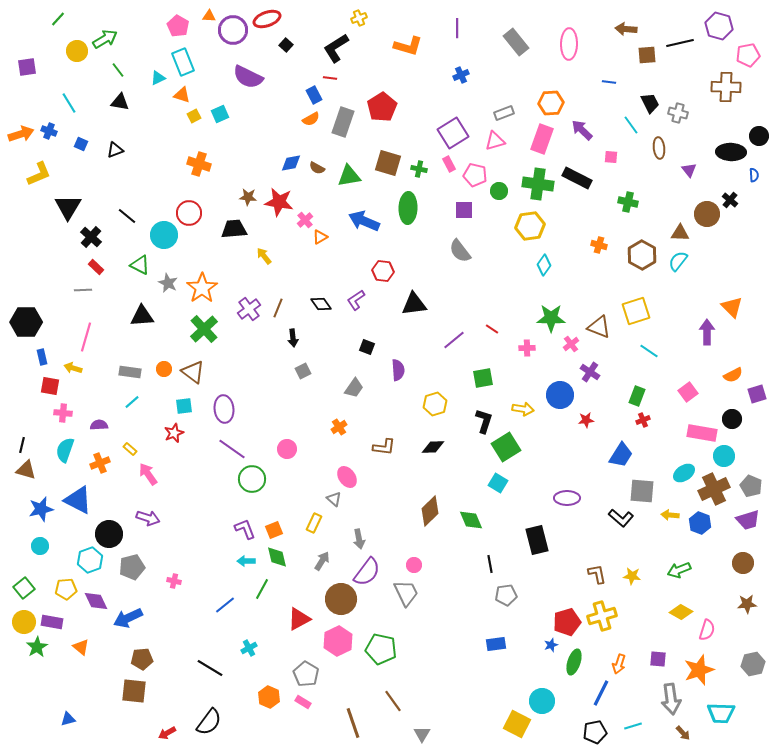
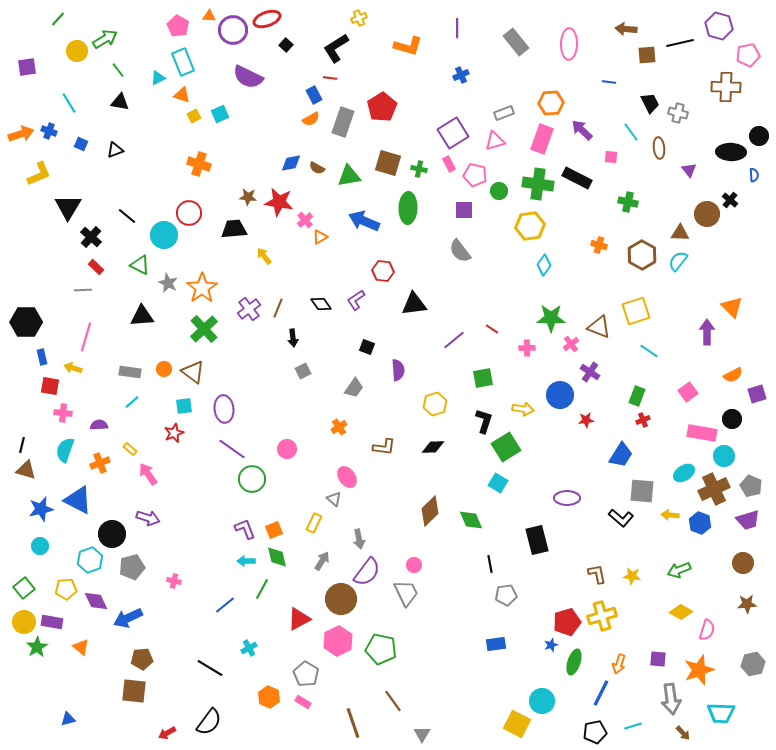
cyan line at (631, 125): moved 7 px down
black circle at (109, 534): moved 3 px right
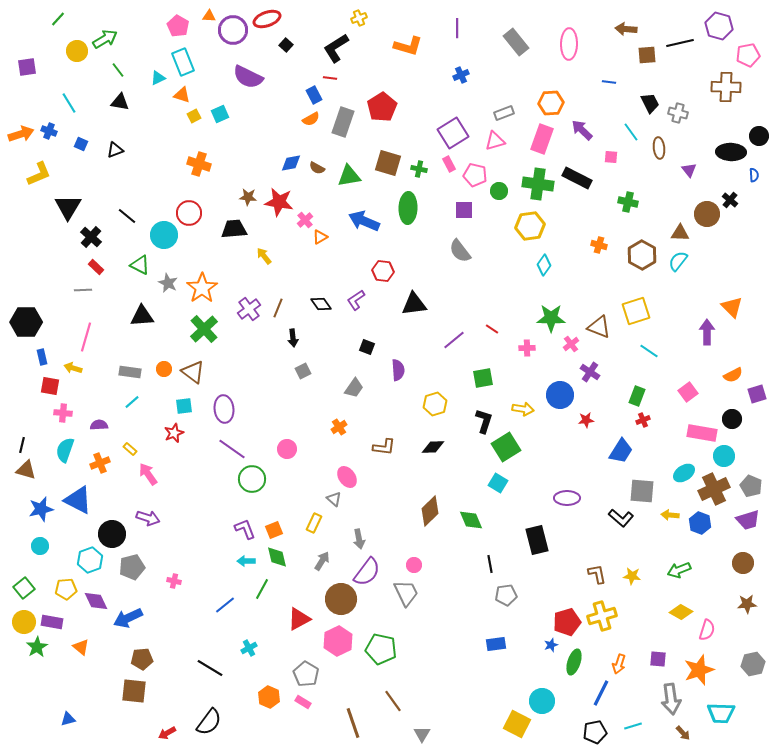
blue trapezoid at (621, 455): moved 4 px up
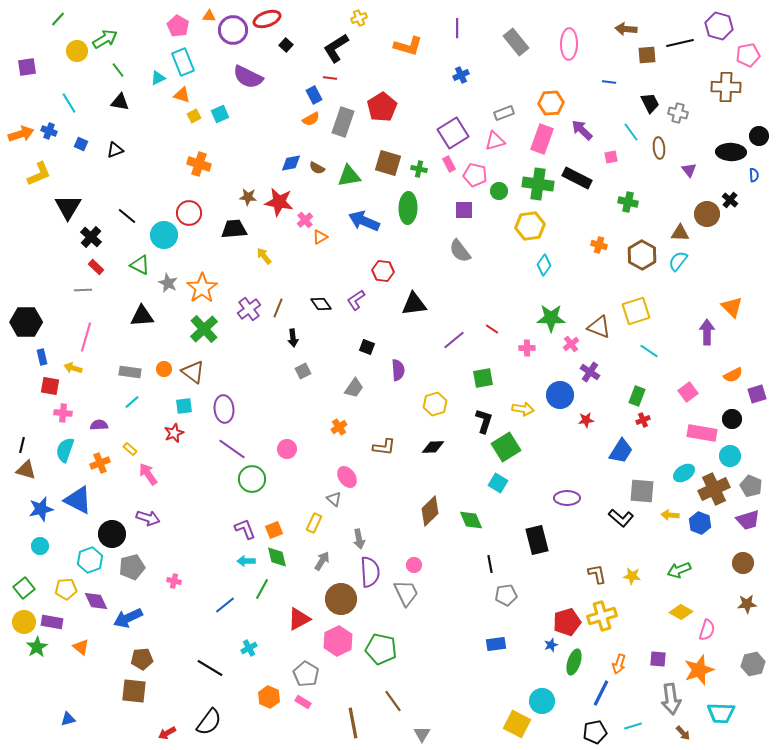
pink square at (611, 157): rotated 16 degrees counterclockwise
cyan circle at (724, 456): moved 6 px right
purple semicircle at (367, 572): moved 3 px right; rotated 40 degrees counterclockwise
brown line at (353, 723): rotated 8 degrees clockwise
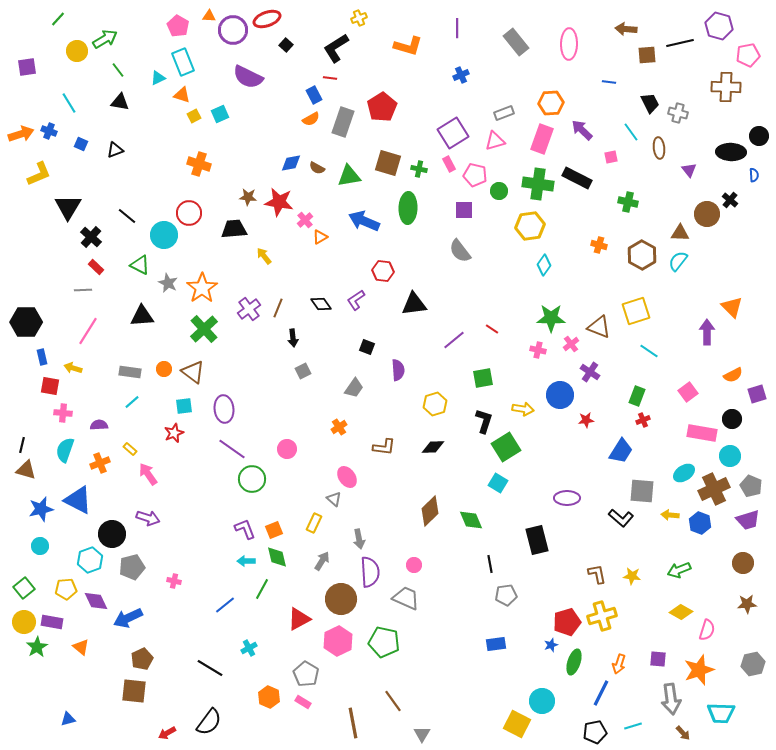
pink line at (86, 337): moved 2 px right, 6 px up; rotated 16 degrees clockwise
pink cross at (527, 348): moved 11 px right, 2 px down; rotated 14 degrees clockwise
gray trapezoid at (406, 593): moved 5 px down; rotated 40 degrees counterclockwise
green pentagon at (381, 649): moved 3 px right, 7 px up
brown pentagon at (142, 659): rotated 20 degrees counterclockwise
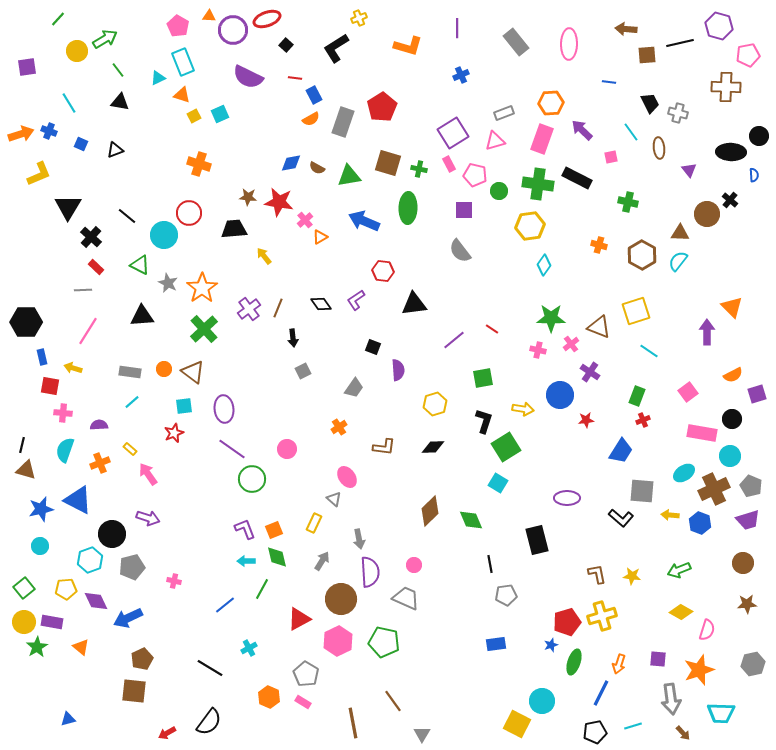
red line at (330, 78): moved 35 px left
black square at (367, 347): moved 6 px right
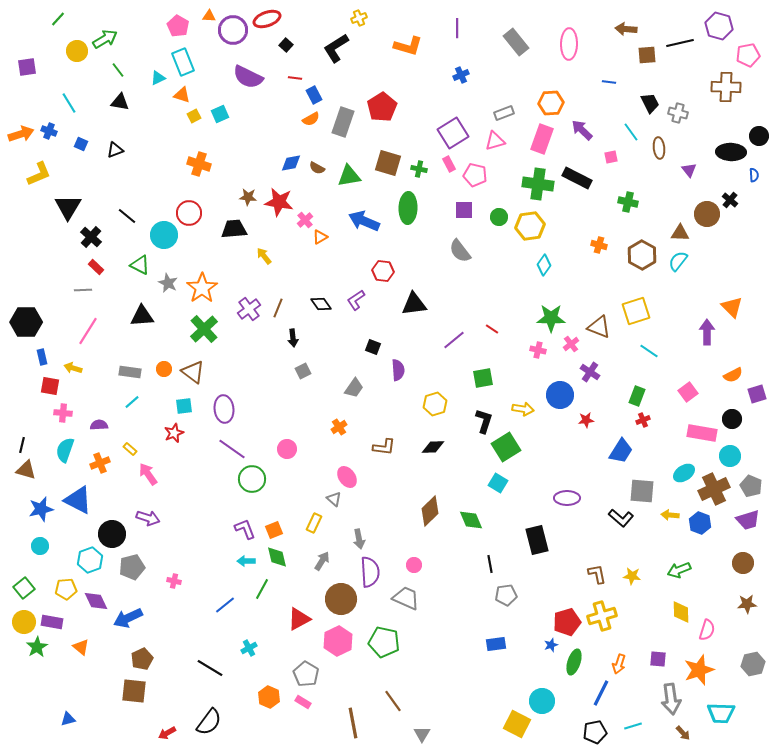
green circle at (499, 191): moved 26 px down
yellow diamond at (681, 612): rotated 60 degrees clockwise
